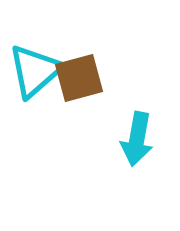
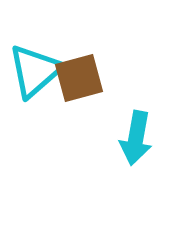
cyan arrow: moved 1 px left, 1 px up
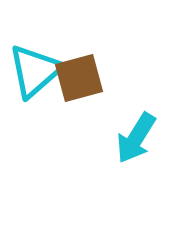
cyan arrow: rotated 22 degrees clockwise
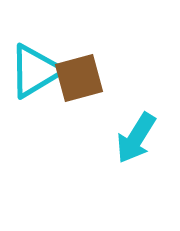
cyan triangle: rotated 10 degrees clockwise
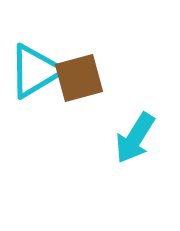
cyan arrow: moved 1 px left
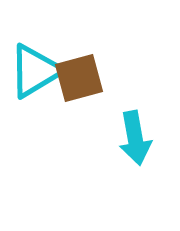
cyan arrow: rotated 42 degrees counterclockwise
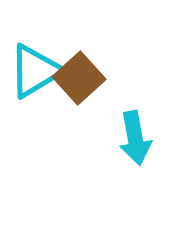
brown square: rotated 27 degrees counterclockwise
